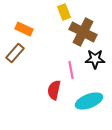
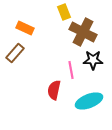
orange rectangle: moved 1 px right, 1 px up
black star: moved 2 px left, 1 px down
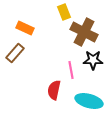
brown cross: moved 1 px right
cyan ellipse: rotated 36 degrees clockwise
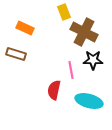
brown rectangle: moved 1 px right, 1 px down; rotated 66 degrees clockwise
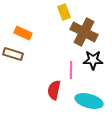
orange rectangle: moved 2 px left, 5 px down
brown rectangle: moved 3 px left
pink line: rotated 12 degrees clockwise
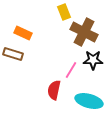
pink line: rotated 30 degrees clockwise
